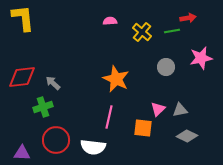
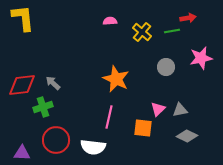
red diamond: moved 8 px down
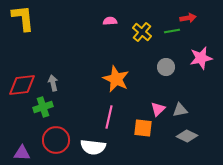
gray arrow: rotated 35 degrees clockwise
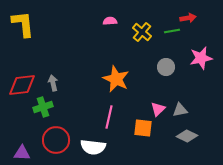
yellow L-shape: moved 6 px down
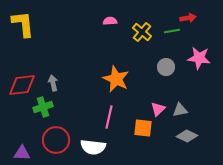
pink star: moved 2 px left; rotated 20 degrees clockwise
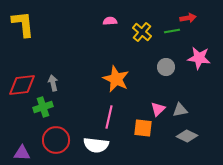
white semicircle: moved 3 px right, 2 px up
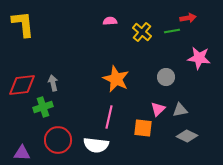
gray circle: moved 10 px down
red circle: moved 2 px right
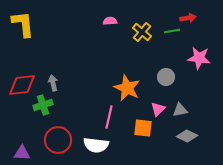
orange star: moved 11 px right, 9 px down
green cross: moved 2 px up
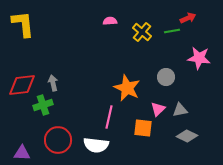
red arrow: rotated 14 degrees counterclockwise
